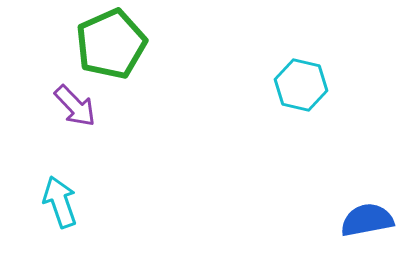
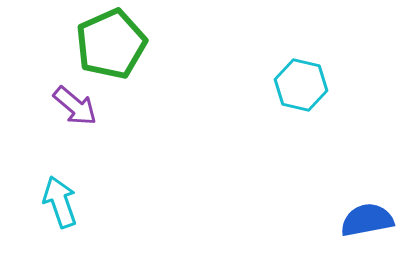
purple arrow: rotated 6 degrees counterclockwise
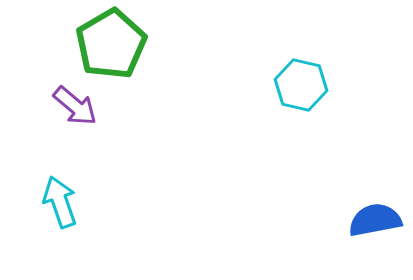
green pentagon: rotated 6 degrees counterclockwise
blue semicircle: moved 8 px right
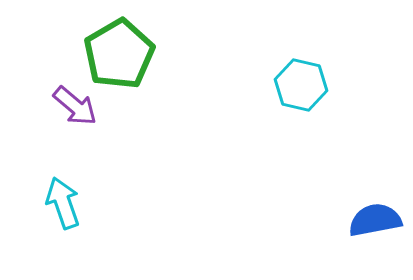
green pentagon: moved 8 px right, 10 px down
cyan arrow: moved 3 px right, 1 px down
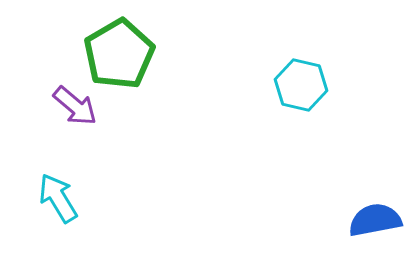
cyan arrow: moved 5 px left, 5 px up; rotated 12 degrees counterclockwise
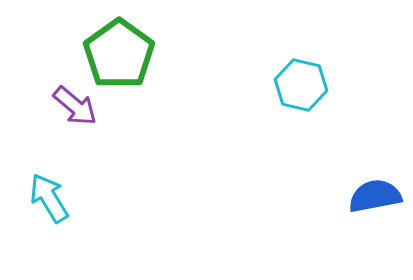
green pentagon: rotated 6 degrees counterclockwise
cyan arrow: moved 9 px left
blue semicircle: moved 24 px up
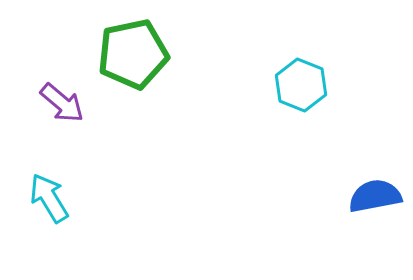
green pentagon: moved 14 px right; rotated 24 degrees clockwise
cyan hexagon: rotated 9 degrees clockwise
purple arrow: moved 13 px left, 3 px up
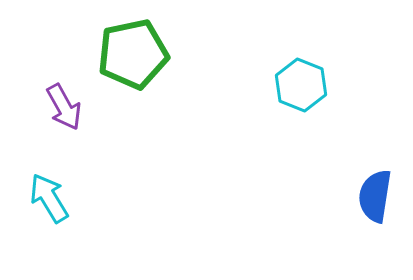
purple arrow: moved 2 px right, 4 px down; rotated 21 degrees clockwise
blue semicircle: rotated 70 degrees counterclockwise
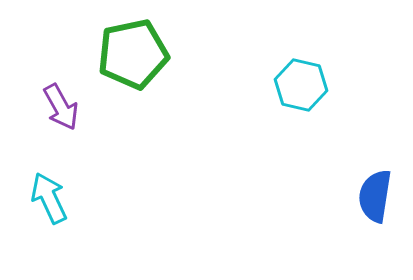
cyan hexagon: rotated 9 degrees counterclockwise
purple arrow: moved 3 px left
cyan arrow: rotated 6 degrees clockwise
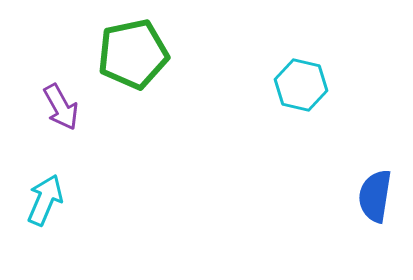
cyan arrow: moved 4 px left, 2 px down; rotated 48 degrees clockwise
